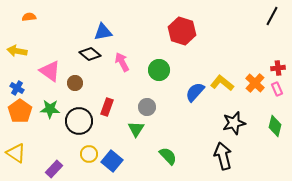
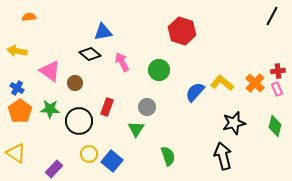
red cross: moved 3 px down
green semicircle: rotated 24 degrees clockwise
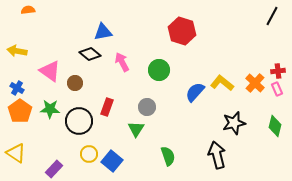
orange semicircle: moved 1 px left, 7 px up
black arrow: moved 6 px left, 1 px up
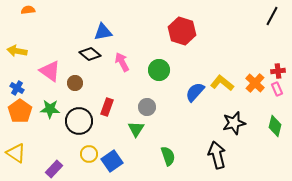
blue square: rotated 15 degrees clockwise
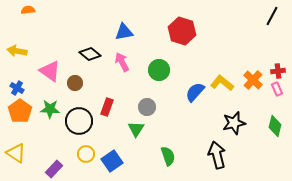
blue triangle: moved 21 px right
orange cross: moved 2 px left, 3 px up
yellow circle: moved 3 px left
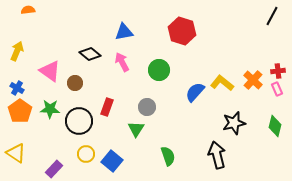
yellow arrow: rotated 102 degrees clockwise
blue square: rotated 15 degrees counterclockwise
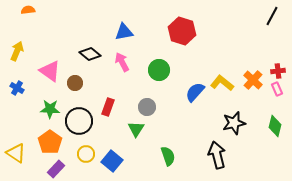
red rectangle: moved 1 px right
orange pentagon: moved 30 px right, 31 px down
purple rectangle: moved 2 px right
